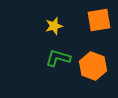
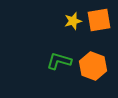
yellow star: moved 19 px right, 5 px up
green L-shape: moved 1 px right, 3 px down
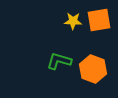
yellow star: rotated 18 degrees clockwise
orange hexagon: moved 3 px down
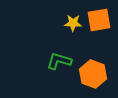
yellow star: moved 2 px down
orange hexagon: moved 5 px down
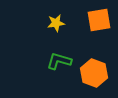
yellow star: moved 17 px left; rotated 12 degrees counterclockwise
orange hexagon: moved 1 px right, 1 px up
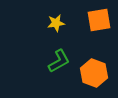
green L-shape: rotated 135 degrees clockwise
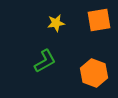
green L-shape: moved 14 px left
